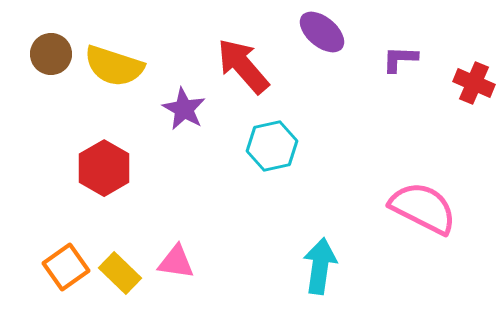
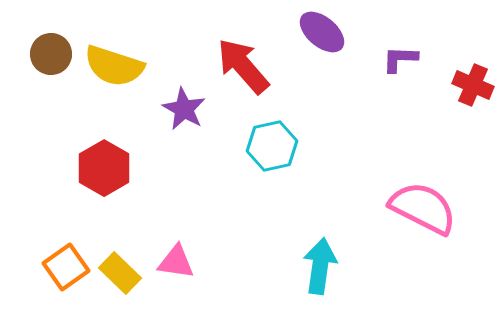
red cross: moved 1 px left, 2 px down
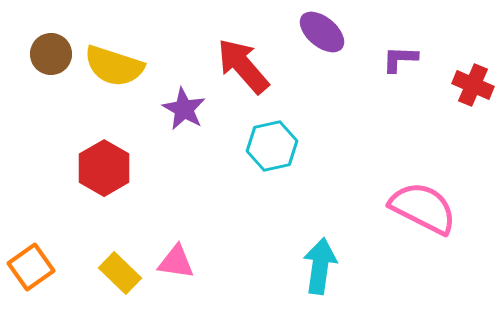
orange square: moved 35 px left
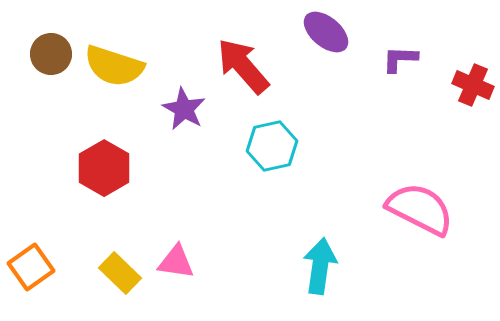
purple ellipse: moved 4 px right
pink semicircle: moved 3 px left, 1 px down
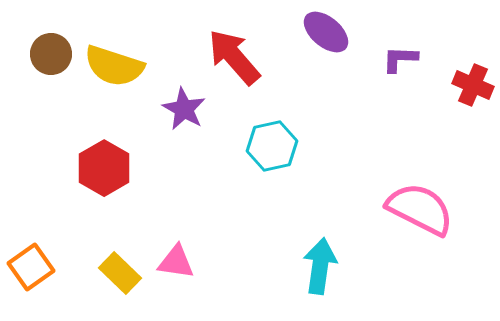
red arrow: moved 9 px left, 9 px up
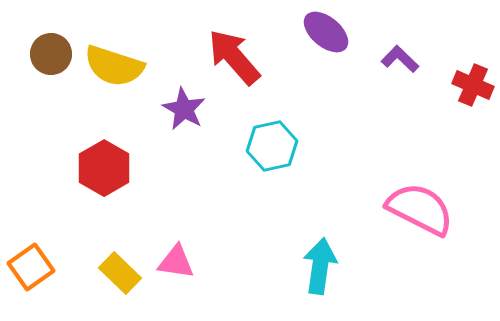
purple L-shape: rotated 42 degrees clockwise
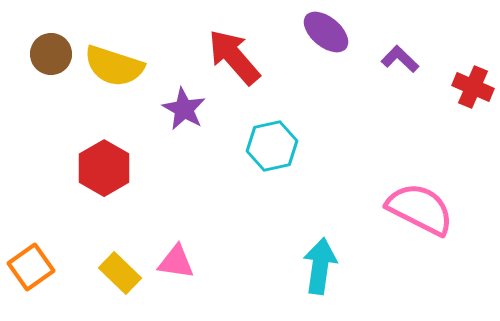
red cross: moved 2 px down
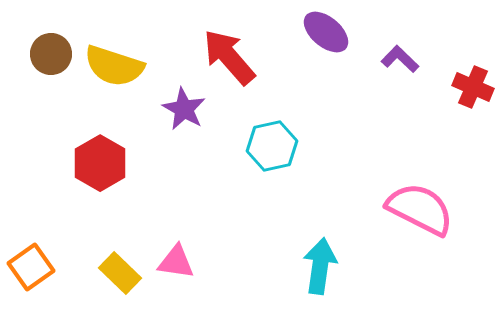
red arrow: moved 5 px left
red hexagon: moved 4 px left, 5 px up
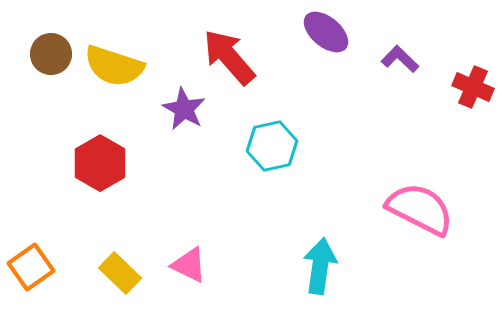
pink triangle: moved 13 px right, 3 px down; rotated 18 degrees clockwise
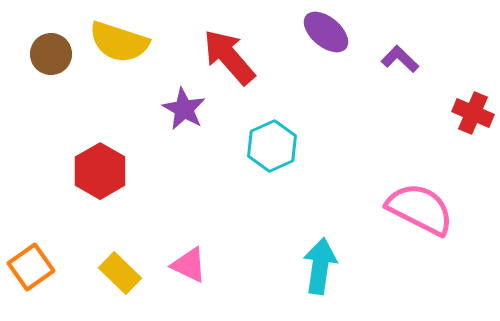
yellow semicircle: moved 5 px right, 24 px up
red cross: moved 26 px down
cyan hexagon: rotated 12 degrees counterclockwise
red hexagon: moved 8 px down
